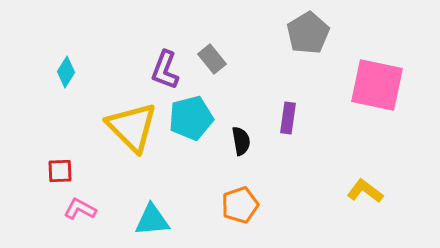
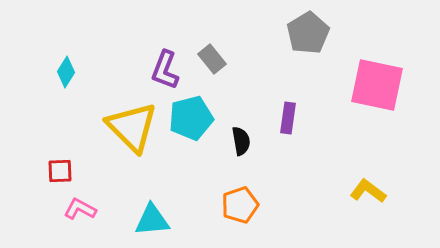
yellow L-shape: moved 3 px right
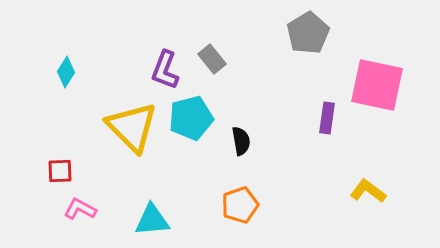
purple rectangle: moved 39 px right
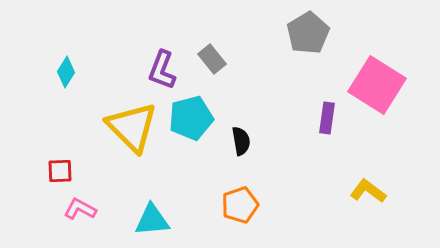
purple L-shape: moved 3 px left
pink square: rotated 20 degrees clockwise
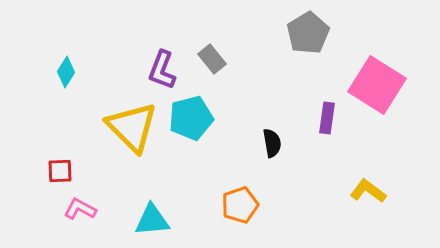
black semicircle: moved 31 px right, 2 px down
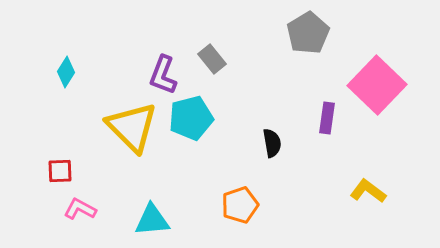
purple L-shape: moved 1 px right, 5 px down
pink square: rotated 12 degrees clockwise
